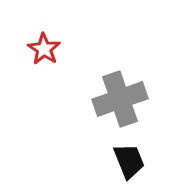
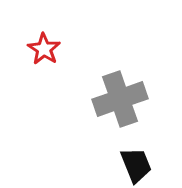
black trapezoid: moved 7 px right, 4 px down
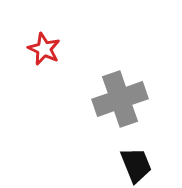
red star: rotated 8 degrees counterclockwise
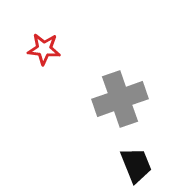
red star: rotated 20 degrees counterclockwise
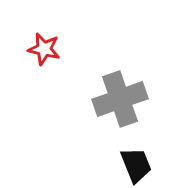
red star: rotated 8 degrees clockwise
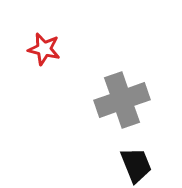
gray cross: moved 2 px right, 1 px down
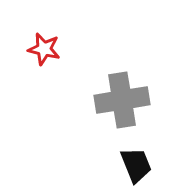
gray cross: rotated 10 degrees clockwise
